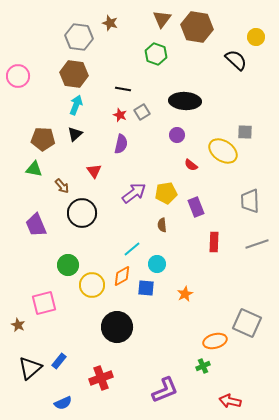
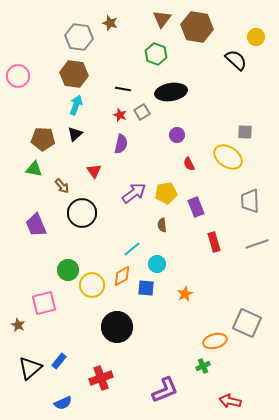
black ellipse at (185, 101): moved 14 px left, 9 px up; rotated 12 degrees counterclockwise
yellow ellipse at (223, 151): moved 5 px right, 6 px down
red semicircle at (191, 165): moved 2 px left, 1 px up; rotated 24 degrees clockwise
red rectangle at (214, 242): rotated 18 degrees counterclockwise
green circle at (68, 265): moved 5 px down
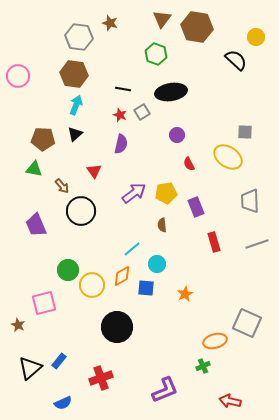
black circle at (82, 213): moved 1 px left, 2 px up
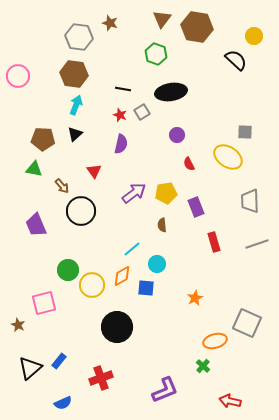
yellow circle at (256, 37): moved 2 px left, 1 px up
orange star at (185, 294): moved 10 px right, 4 px down
green cross at (203, 366): rotated 24 degrees counterclockwise
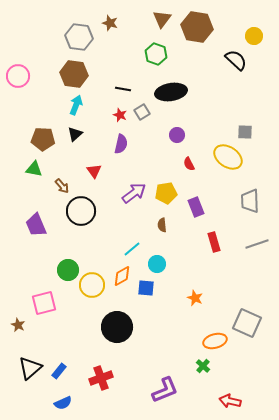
orange star at (195, 298): rotated 21 degrees counterclockwise
blue rectangle at (59, 361): moved 10 px down
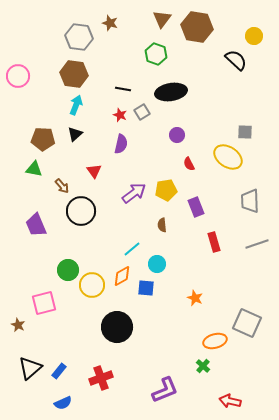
yellow pentagon at (166, 193): moved 3 px up
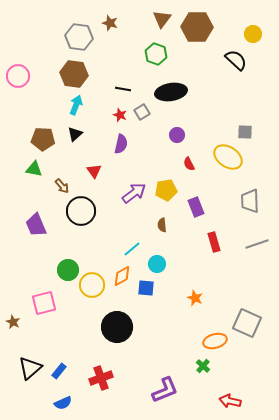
brown hexagon at (197, 27): rotated 8 degrees counterclockwise
yellow circle at (254, 36): moved 1 px left, 2 px up
brown star at (18, 325): moved 5 px left, 3 px up
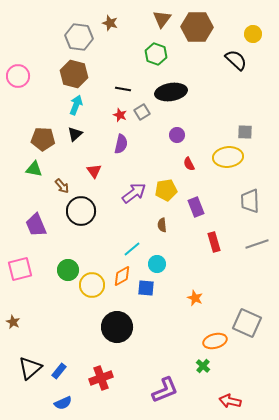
brown hexagon at (74, 74): rotated 8 degrees clockwise
yellow ellipse at (228, 157): rotated 40 degrees counterclockwise
pink square at (44, 303): moved 24 px left, 34 px up
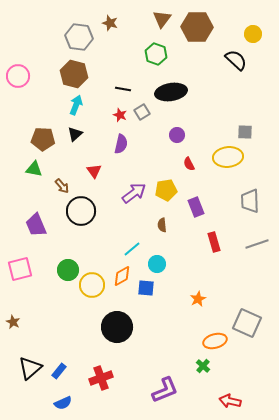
orange star at (195, 298): moved 3 px right, 1 px down; rotated 21 degrees clockwise
